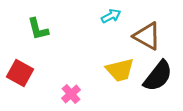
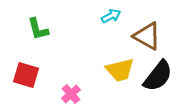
red square: moved 6 px right, 2 px down; rotated 12 degrees counterclockwise
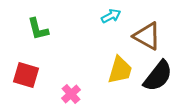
yellow trapezoid: rotated 60 degrees counterclockwise
